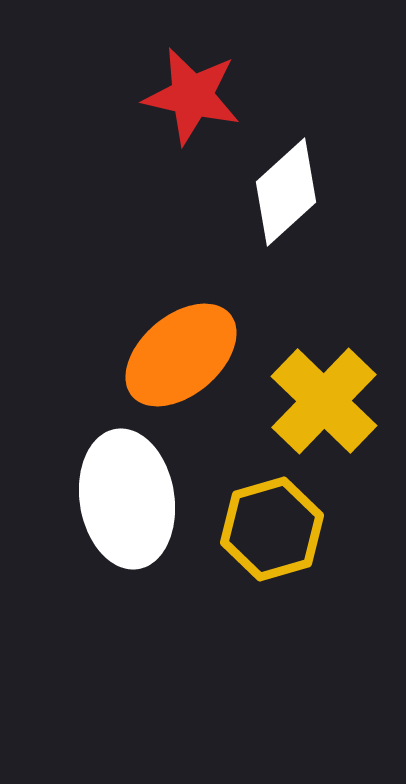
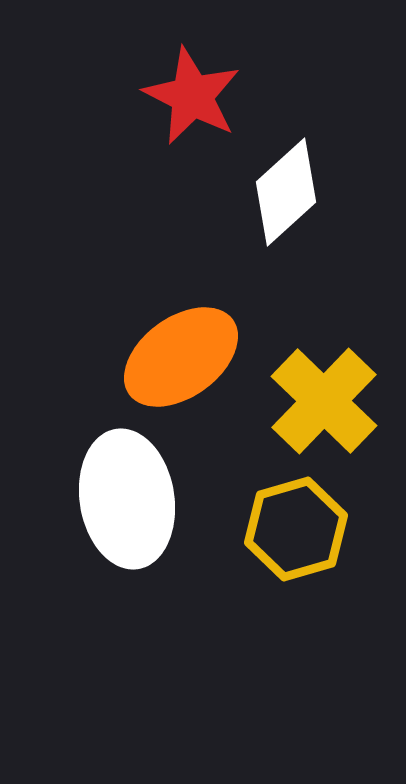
red star: rotated 14 degrees clockwise
orange ellipse: moved 2 px down; rotated 4 degrees clockwise
yellow hexagon: moved 24 px right
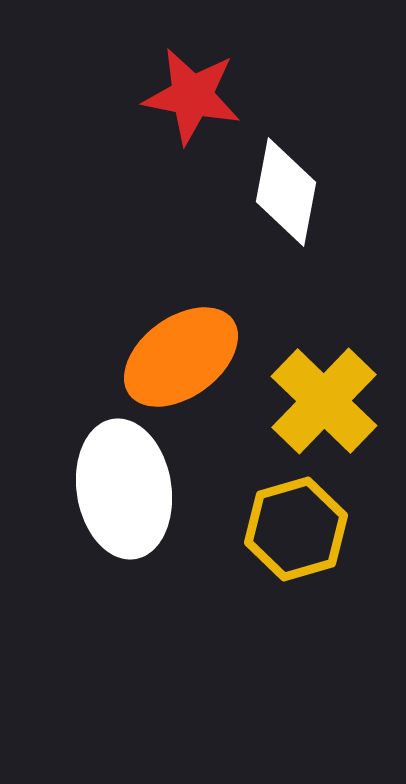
red star: rotated 16 degrees counterclockwise
white diamond: rotated 37 degrees counterclockwise
white ellipse: moved 3 px left, 10 px up
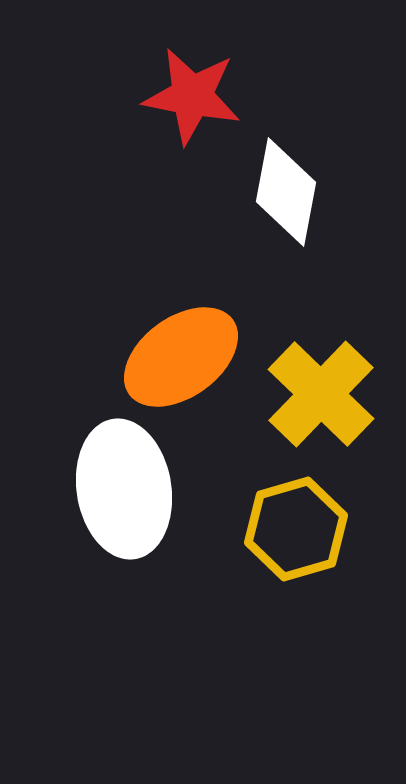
yellow cross: moved 3 px left, 7 px up
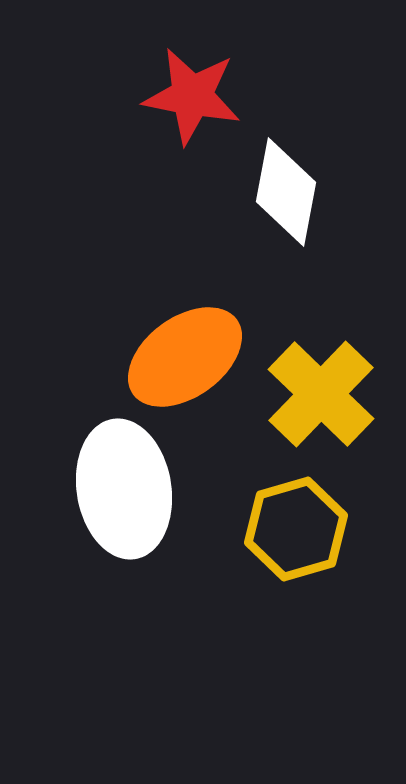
orange ellipse: moved 4 px right
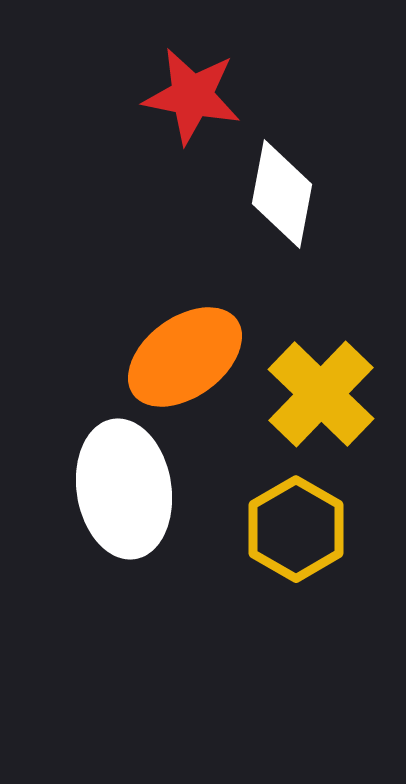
white diamond: moved 4 px left, 2 px down
yellow hexagon: rotated 14 degrees counterclockwise
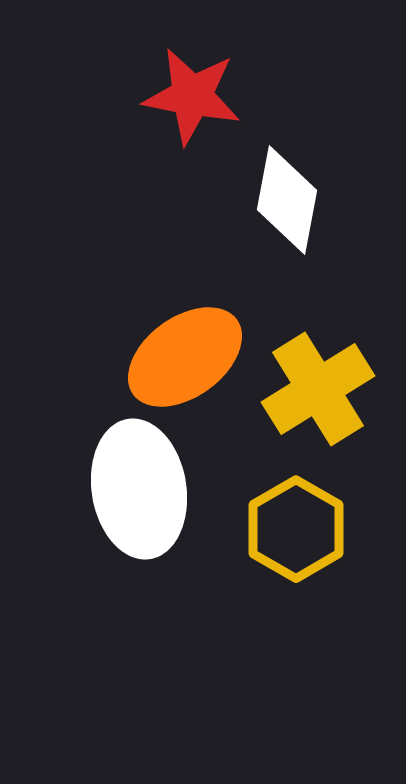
white diamond: moved 5 px right, 6 px down
yellow cross: moved 3 px left, 5 px up; rotated 14 degrees clockwise
white ellipse: moved 15 px right
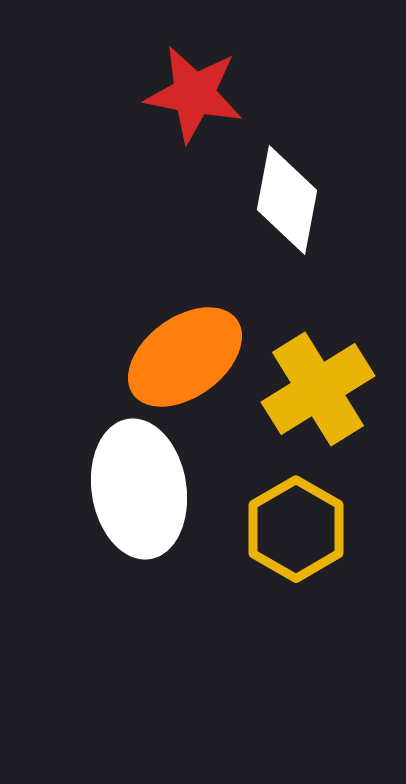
red star: moved 2 px right, 2 px up
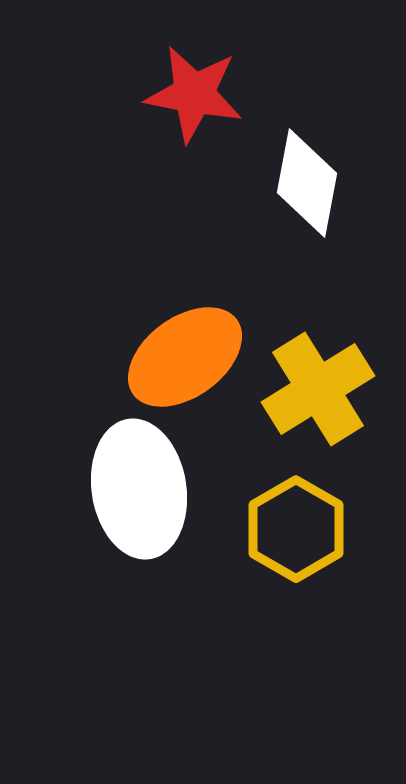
white diamond: moved 20 px right, 17 px up
